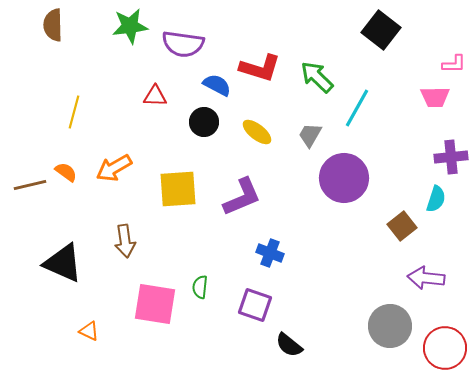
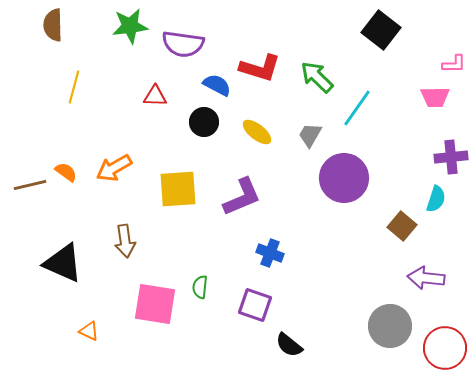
cyan line: rotated 6 degrees clockwise
yellow line: moved 25 px up
brown square: rotated 12 degrees counterclockwise
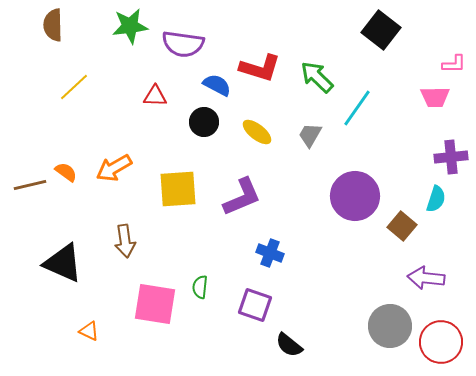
yellow line: rotated 32 degrees clockwise
purple circle: moved 11 px right, 18 px down
red circle: moved 4 px left, 6 px up
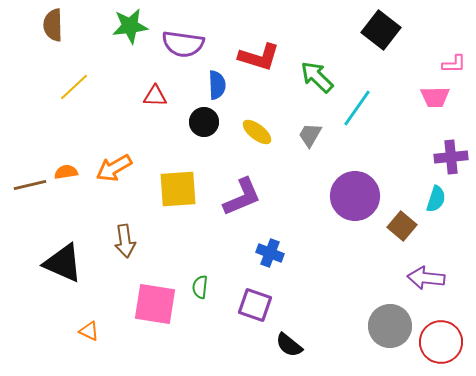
red L-shape: moved 1 px left, 11 px up
blue semicircle: rotated 60 degrees clockwise
orange semicircle: rotated 45 degrees counterclockwise
